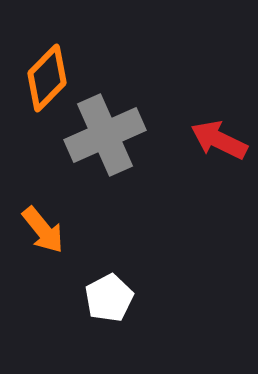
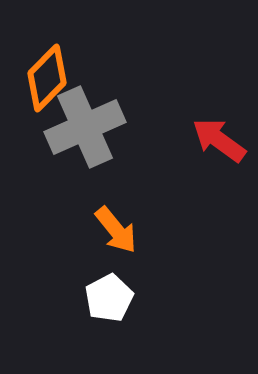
gray cross: moved 20 px left, 8 px up
red arrow: rotated 10 degrees clockwise
orange arrow: moved 73 px right
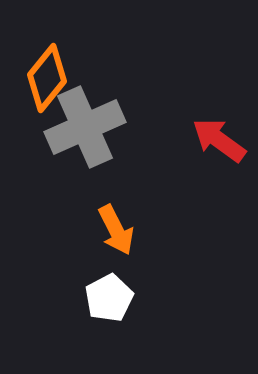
orange diamond: rotated 6 degrees counterclockwise
orange arrow: rotated 12 degrees clockwise
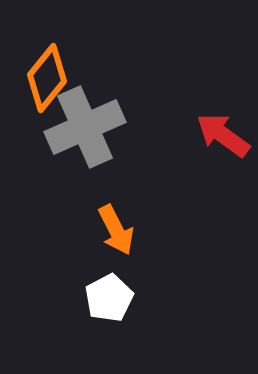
red arrow: moved 4 px right, 5 px up
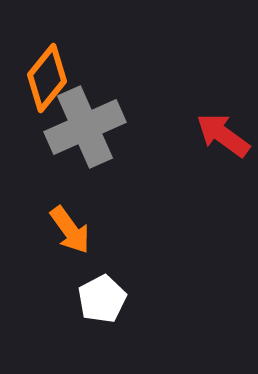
orange arrow: moved 46 px left; rotated 9 degrees counterclockwise
white pentagon: moved 7 px left, 1 px down
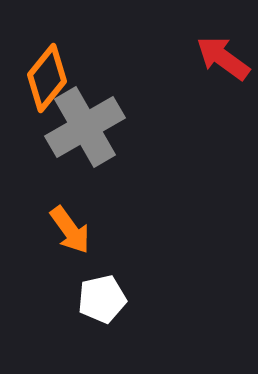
gray cross: rotated 6 degrees counterclockwise
red arrow: moved 77 px up
white pentagon: rotated 15 degrees clockwise
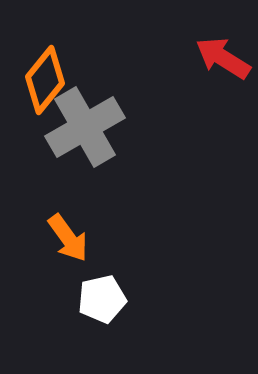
red arrow: rotated 4 degrees counterclockwise
orange diamond: moved 2 px left, 2 px down
orange arrow: moved 2 px left, 8 px down
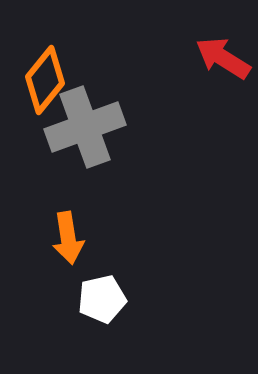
gray cross: rotated 10 degrees clockwise
orange arrow: rotated 27 degrees clockwise
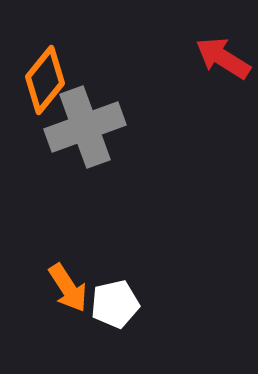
orange arrow: moved 50 px down; rotated 24 degrees counterclockwise
white pentagon: moved 13 px right, 5 px down
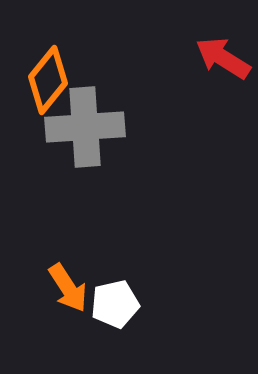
orange diamond: moved 3 px right
gray cross: rotated 16 degrees clockwise
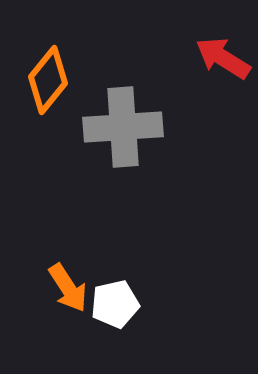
gray cross: moved 38 px right
